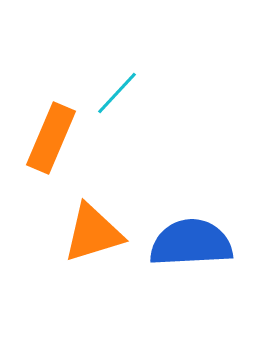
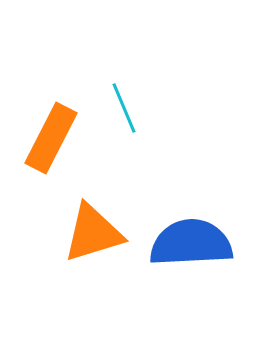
cyan line: moved 7 px right, 15 px down; rotated 66 degrees counterclockwise
orange rectangle: rotated 4 degrees clockwise
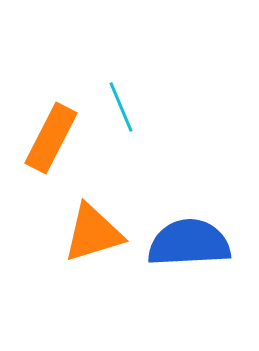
cyan line: moved 3 px left, 1 px up
blue semicircle: moved 2 px left
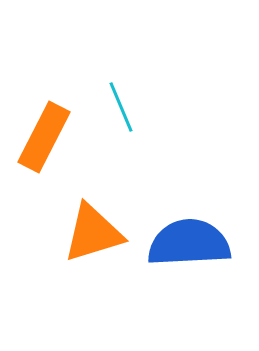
orange rectangle: moved 7 px left, 1 px up
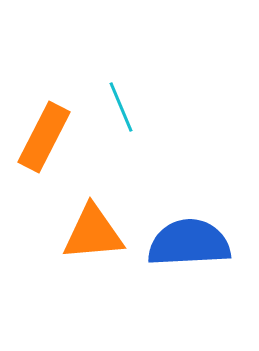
orange triangle: rotated 12 degrees clockwise
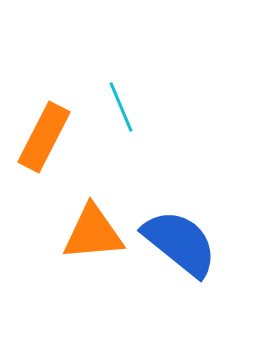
blue semicircle: moved 9 px left; rotated 42 degrees clockwise
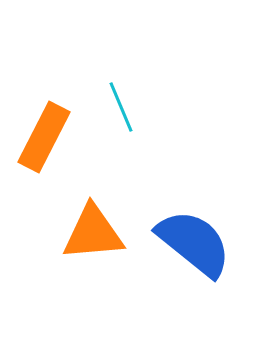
blue semicircle: moved 14 px right
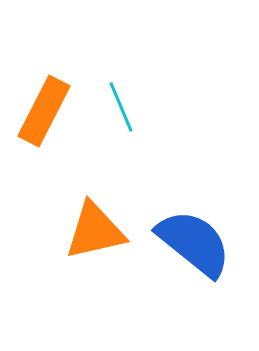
orange rectangle: moved 26 px up
orange triangle: moved 2 px right, 2 px up; rotated 8 degrees counterclockwise
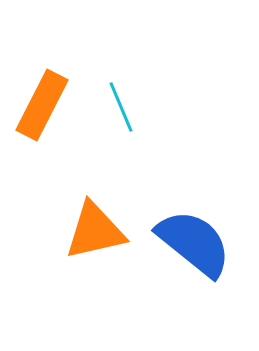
orange rectangle: moved 2 px left, 6 px up
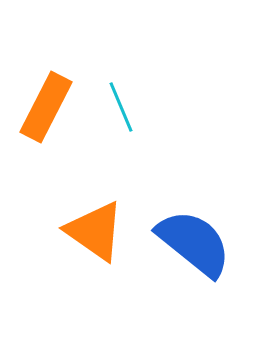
orange rectangle: moved 4 px right, 2 px down
orange triangle: rotated 48 degrees clockwise
